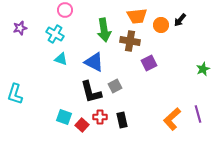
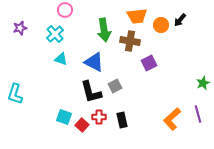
cyan cross: rotated 18 degrees clockwise
green star: moved 14 px down
red cross: moved 1 px left
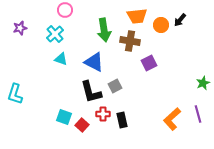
red cross: moved 4 px right, 3 px up
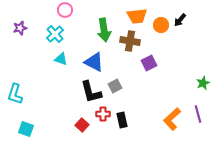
cyan square: moved 38 px left, 12 px down
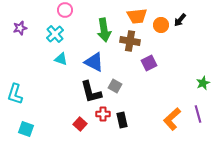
gray square: rotated 32 degrees counterclockwise
red square: moved 2 px left, 1 px up
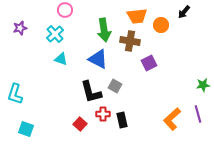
black arrow: moved 4 px right, 8 px up
blue triangle: moved 4 px right, 3 px up
green star: moved 2 px down; rotated 16 degrees clockwise
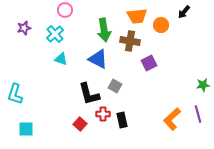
purple star: moved 4 px right
black L-shape: moved 2 px left, 2 px down
cyan square: rotated 21 degrees counterclockwise
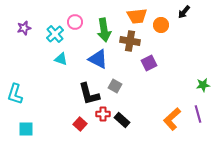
pink circle: moved 10 px right, 12 px down
black rectangle: rotated 35 degrees counterclockwise
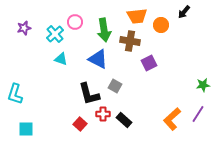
purple line: rotated 48 degrees clockwise
black rectangle: moved 2 px right
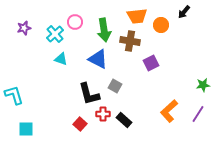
purple square: moved 2 px right
cyan L-shape: moved 1 px left, 1 px down; rotated 145 degrees clockwise
orange L-shape: moved 3 px left, 8 px up
